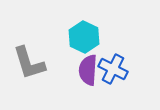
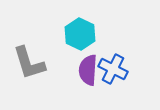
cyan hexagon: moved 4 px left, 3 px up
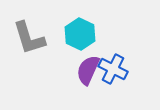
gray L-shape: moved 25 px up
purple semicircle: rotated 20 degrees clockwise
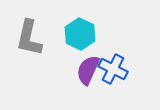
gray L-shape: rotated 30 degrees clockwise
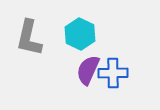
blue cross: moved 4 px down; rotated 28 degrees counterclockwise
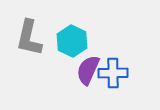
cyan hexagon: moved 8 px left, 7 px down
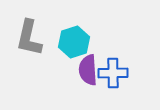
cyan hexagon: moved 2 px right, 1 px down; rotated 16 degrees clockwise
purple semicircle: rotated 28 degrees counterclockwise
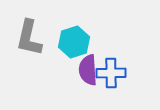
blue cross: moved 2 px left
